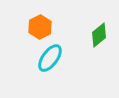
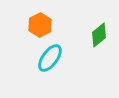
orange hexagon: moved 2 px up
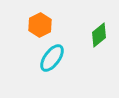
cyan ellipse: moved 2 px right
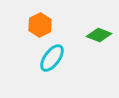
green diamond: rotated 60 degrees clockwise
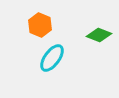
orange hexagon: rotated 10 degrees counterclockwise
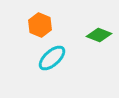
cyan ellipse: rotated 12 degrees clockwise
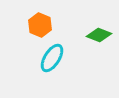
cyan ellipse: rotated 16 degrees counterclockwise
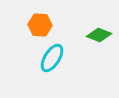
orange hexagon: rotated 20 degrees counterclockwise
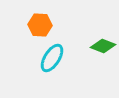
green diamond: moved 4 px right, 11 px down
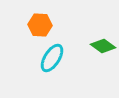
green diamond: rotated 15 degrees clockwise
